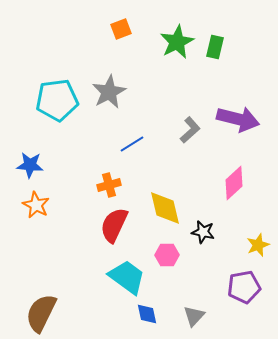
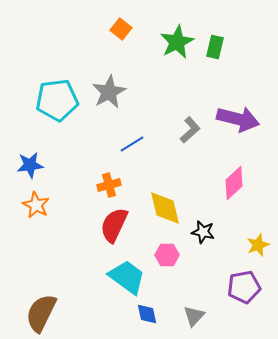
orange square: rotated 30 degrees counterclockwise
blue star: rotated 12 degrees counterclockwise
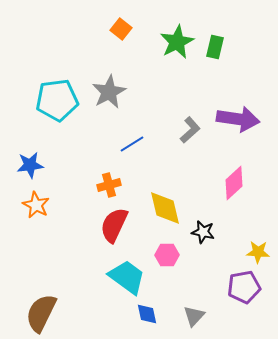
purple arrow: rotated 6 degrees counterclockwise
yellow star: moved 7 px down; rotated 25 degrees clockwise
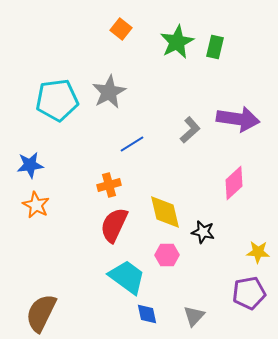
yellow diamond: moved 4 px down
purple pentagon: moved 5 px right, 6 px down
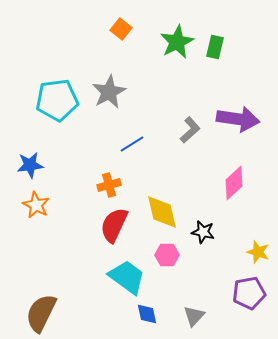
yellow diamond: moved 3 px left
yellow star: rotated 15 degrees clockwise
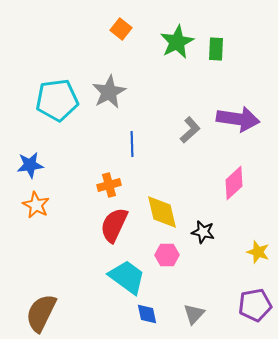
green rectangle: moved 1 px right, 2 px down; rotated 10 degrees counterclockwise
blue line: rotated 60 degrees counterclockwise
purple pentagon: moved 6 px right, 12 px down
gray triangle: moved 2 px up
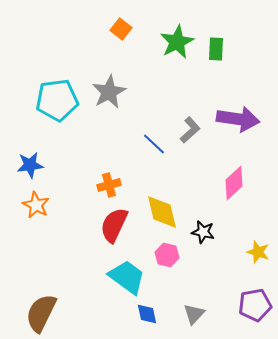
blue line: moved 22 px right; rotated 45 degrees counterclockwise
pink hexagon: rotated 15 degrees clockwise
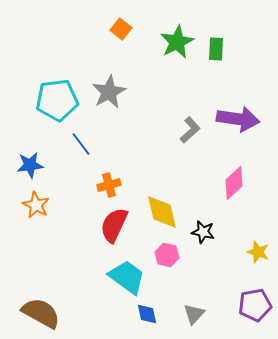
blue line: moved 73 px left; rotated 10 degrees clockwise
brown semicircle: rotated 93 degrees clockwise
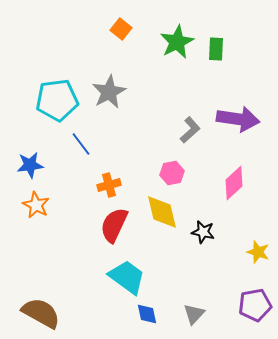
pink hexagon: moved 5 px right, 82 px up; rotated 25 degrees counterclockwise
